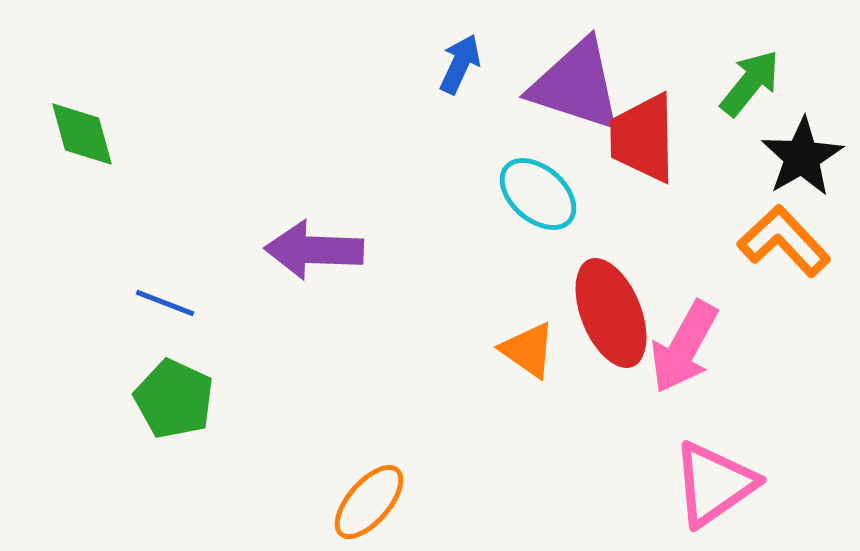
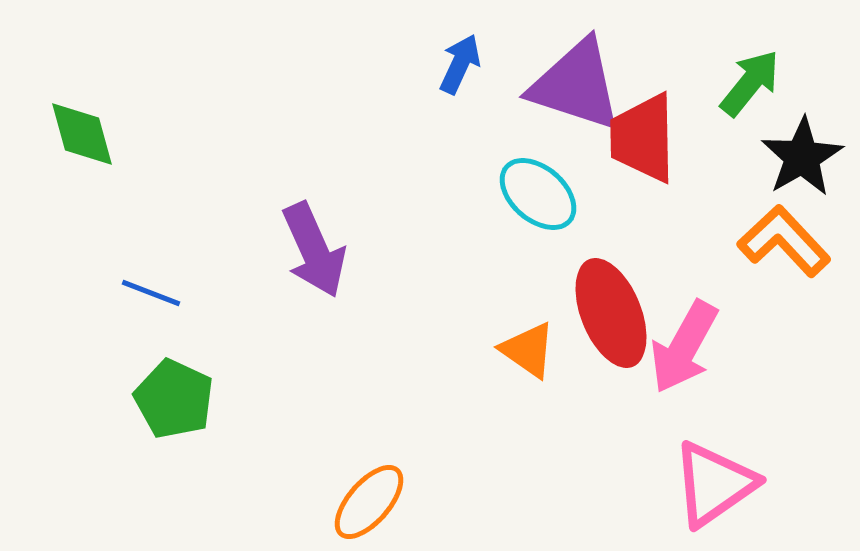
purple arrow: rotated 116 degrees counterclockwise
blue line: moved 14 px left, 10 px up
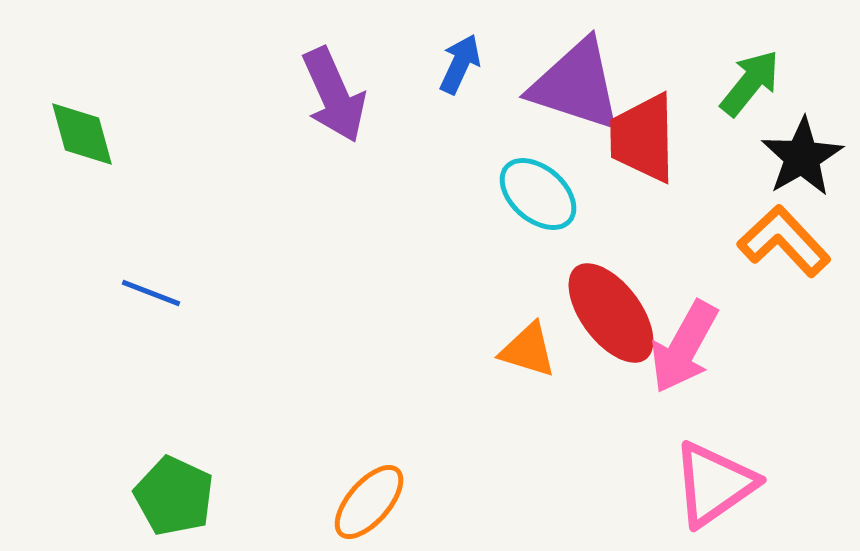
purple arrow: moved 20 px right, 155 px up
red ellipse: rotated 15 degrees counterclockwise
orange triangle: rotated 18 degrees counterclockwise
green pentagon: moved 97 px down
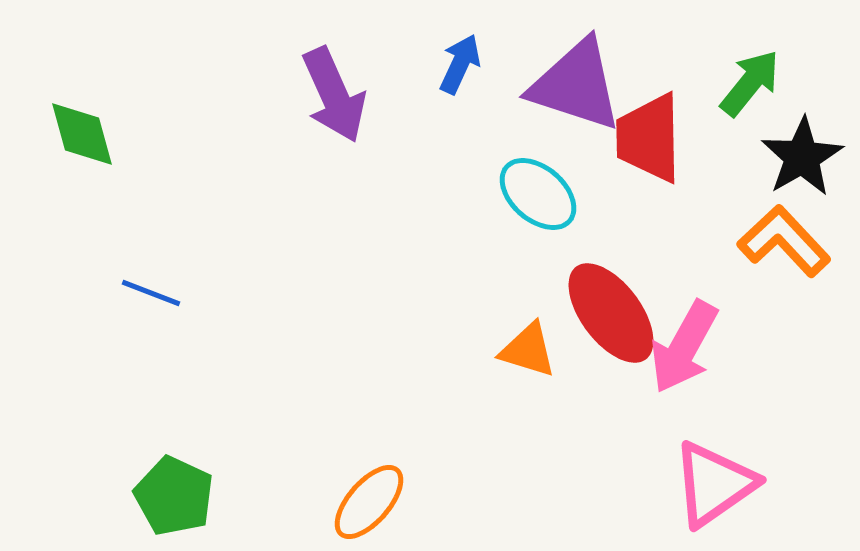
red trapezoid: moved 6 px right
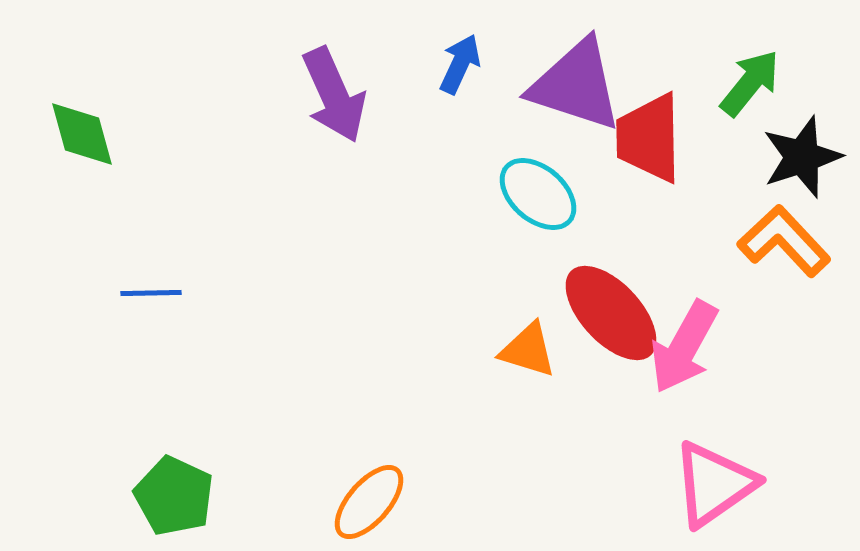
black star: rotated 12 degrees clockwise
blue line: rotated 22 degrees counterclockwise
red ellipse: rotated 6 degrees counterclockwise
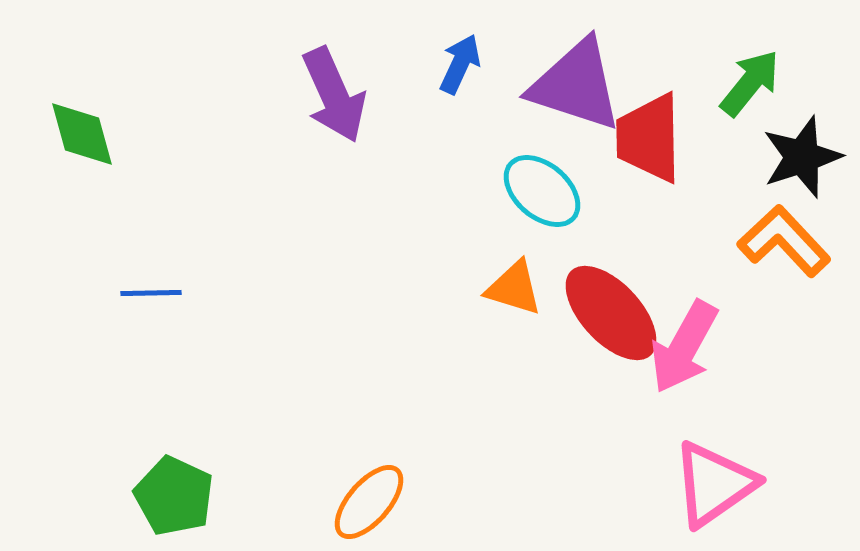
cyan ellipse: moved 4 px right, 3 px up
orange triangle: moved 14 px left, 62 px up
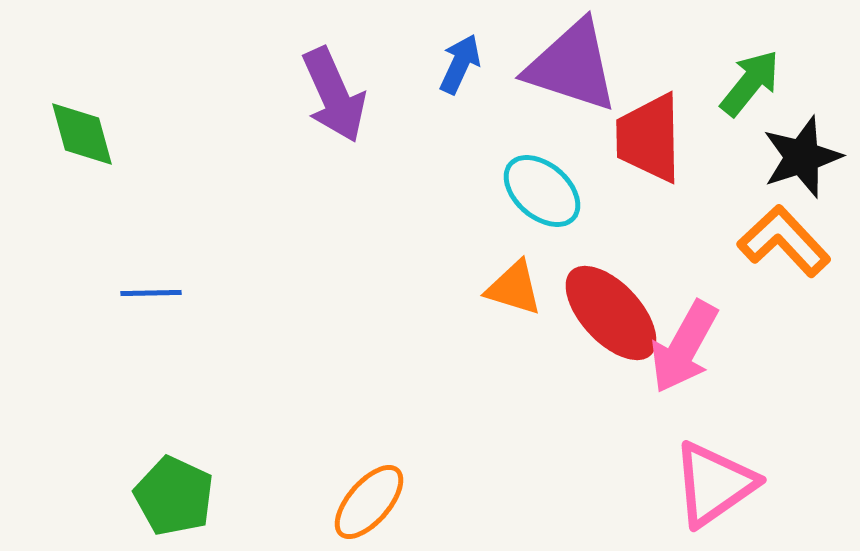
purple triangle: moved 4 px left, 19 px up
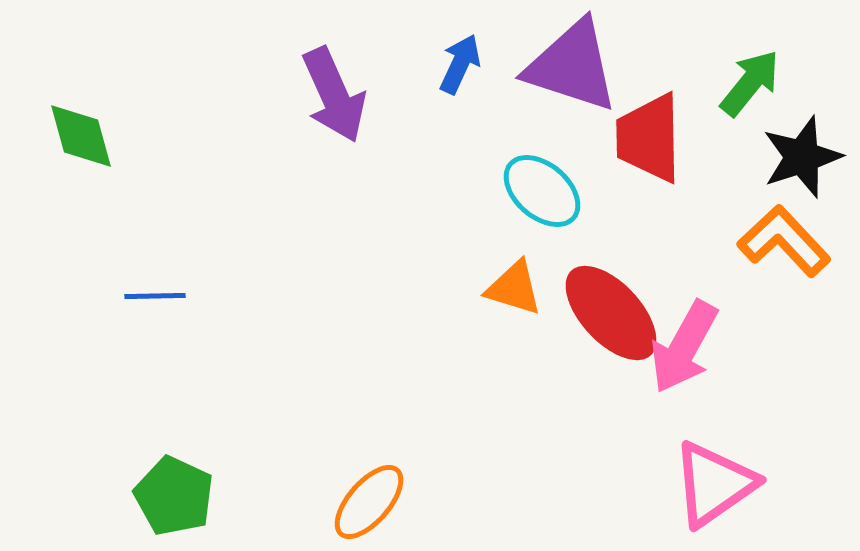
green diamond: moved 1 px left, 2 px down
blue line: moved 4 px right, 3 px down
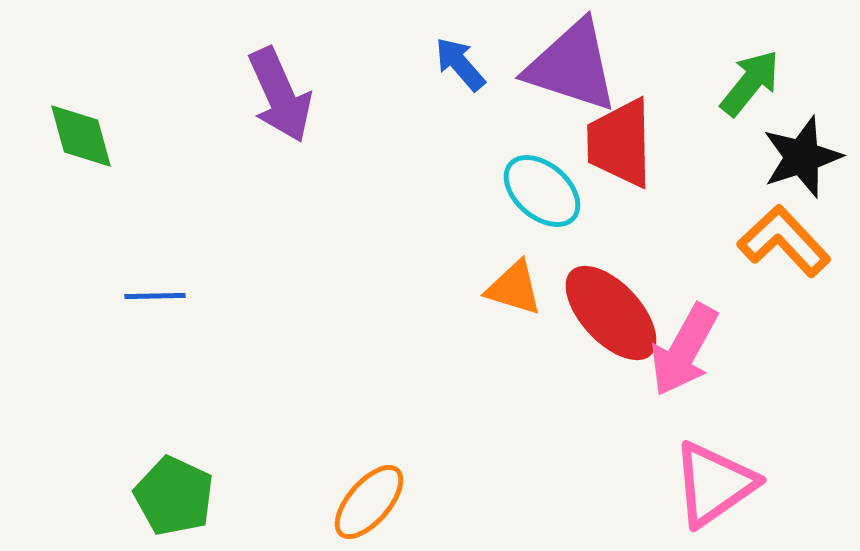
blue arrow: rotated 66 degrees counterclockwise
purple arrow: moved 54 px left
red trapezoid: moved 29 px left, 5 px down
pink arrow: moved 3 px down
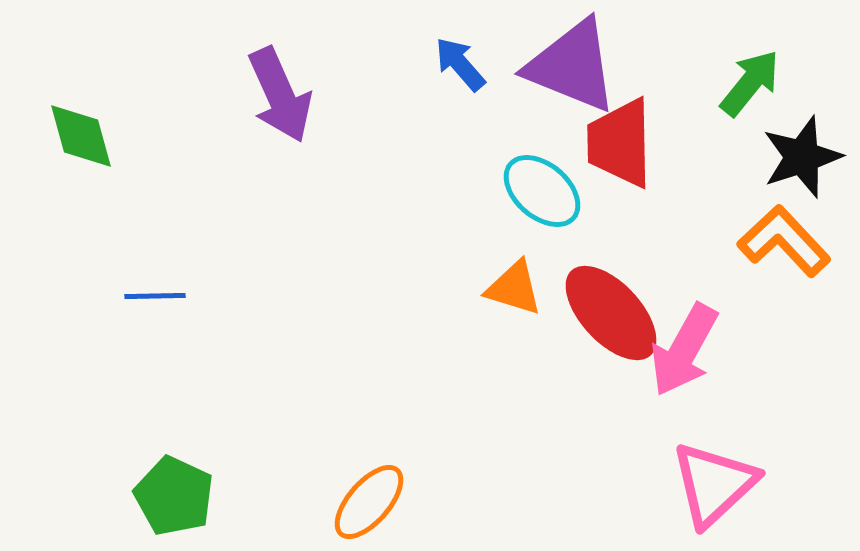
purple triangle: rotated 4 degrees clockwise
pink triangle: rotated 8 degrees counterclockwise
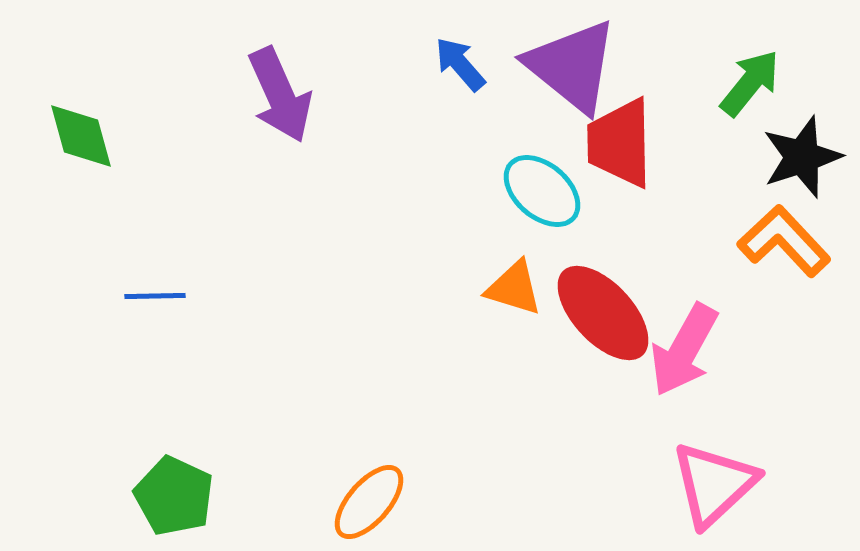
purple triangle: rotated 17 degrees clockwise
red ellipse: moved 8 px left
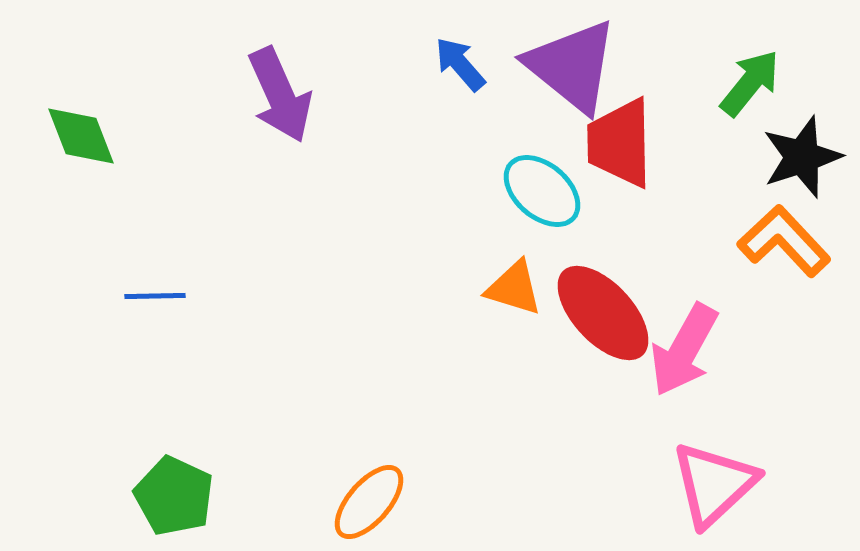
green diamond: rotated 6 degrees counterclockwise
